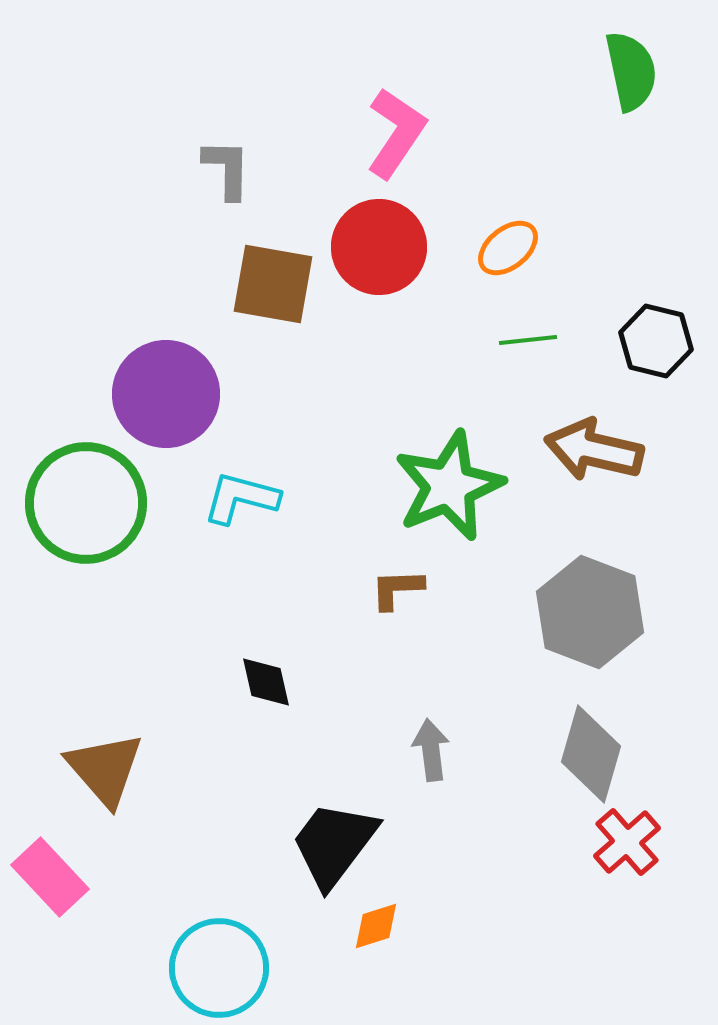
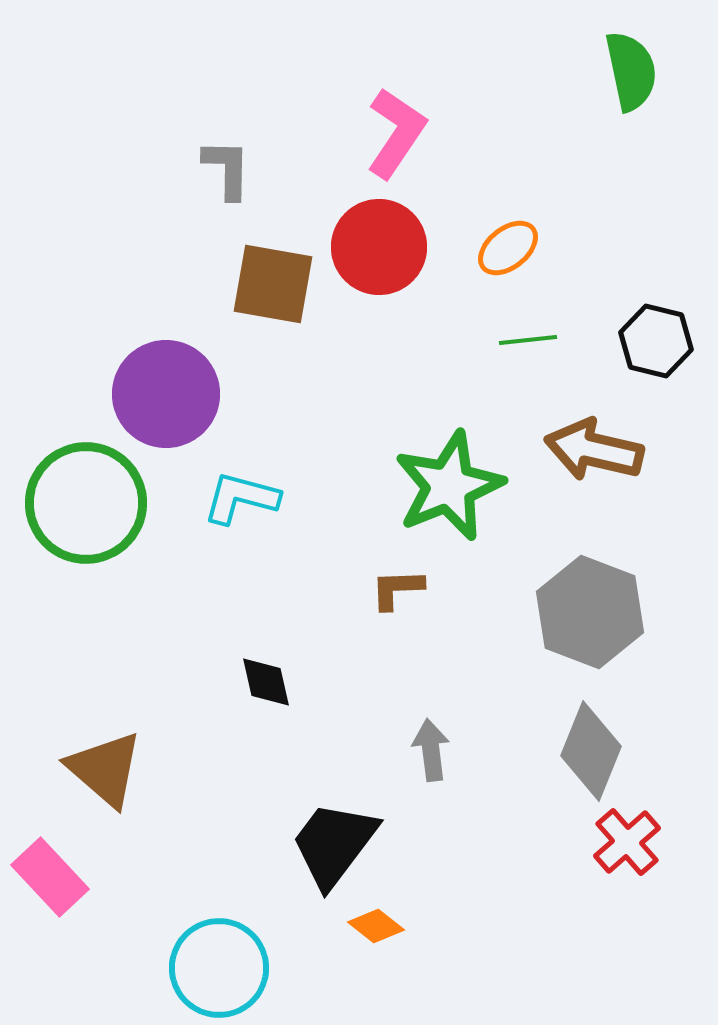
gray diamond: moved 3 px up; rotated 6 degrees clockwise
brown triangle: rotated 8 degrees counterclockwise
orange diamond: rotated 56 degrees clockwise
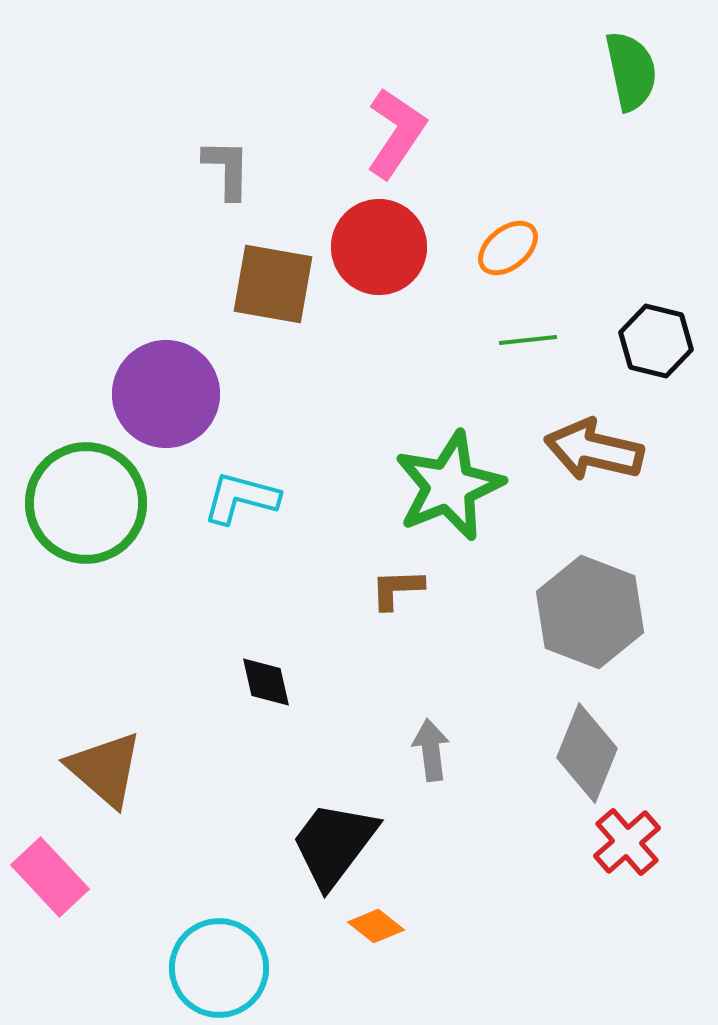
gray diamond: moved 4 px left, 2 px down
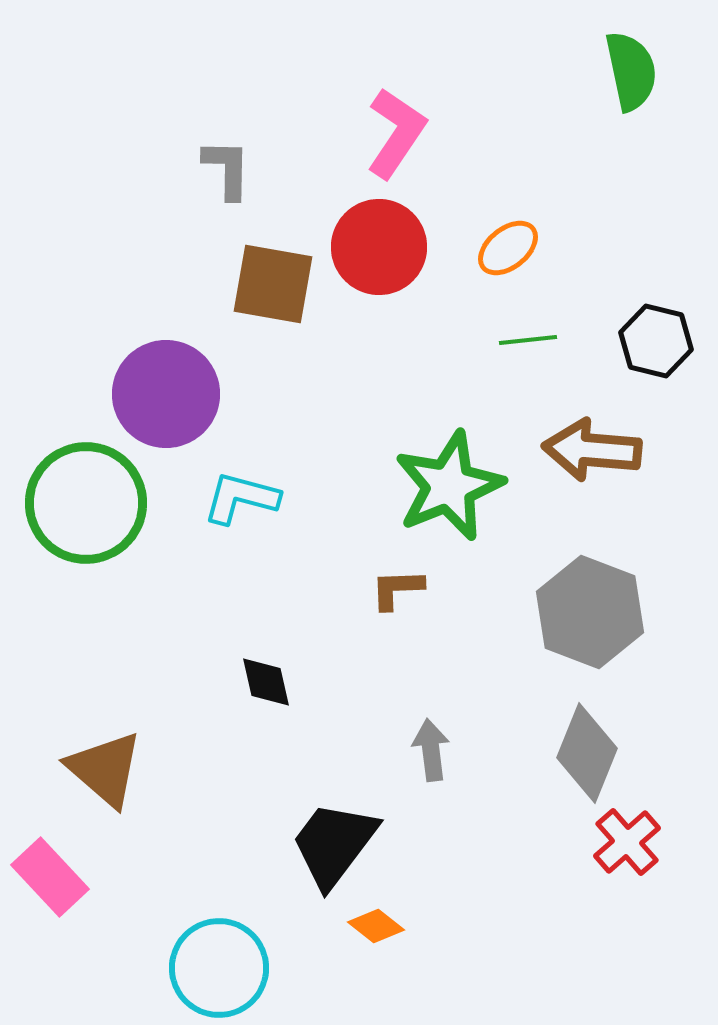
brown arrow: moved 2 px left; rotated 8 degrees counterclockwise
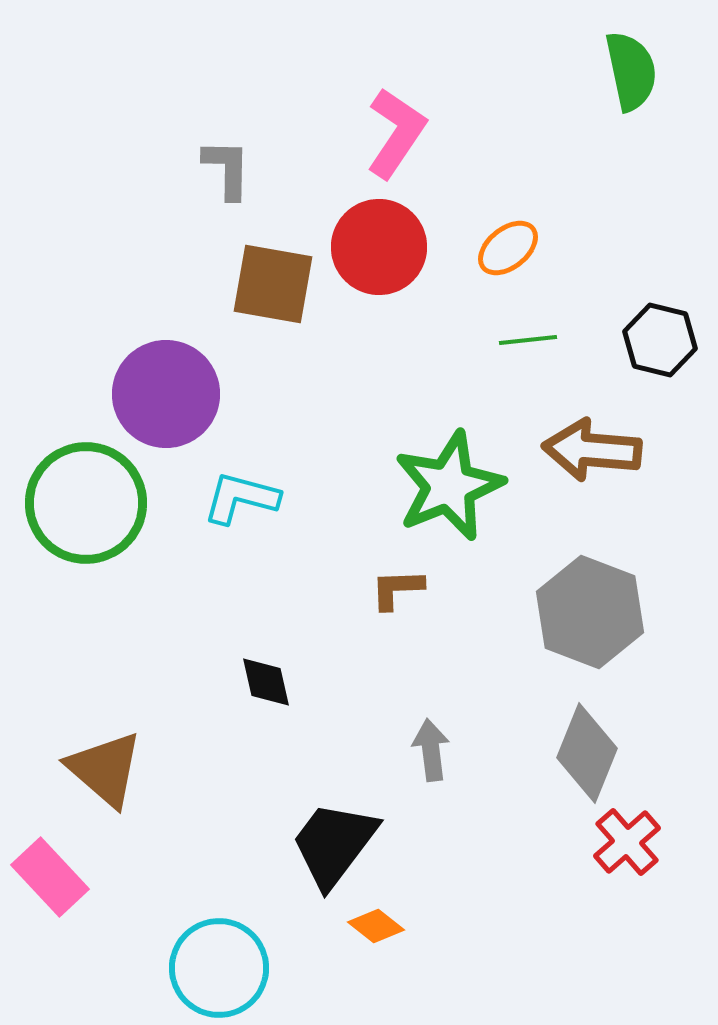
black hexagon: moved 4 px right, 1 px up
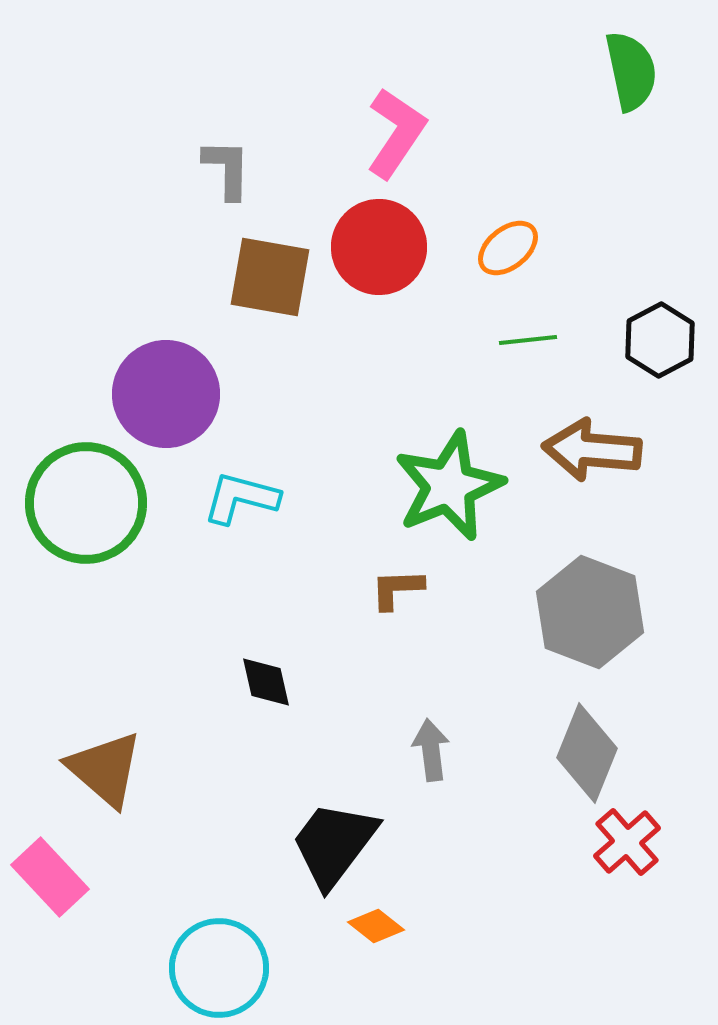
brown square: moved 3 px left, 7 px up
black hexagon: rotated 18 degrees clockwise
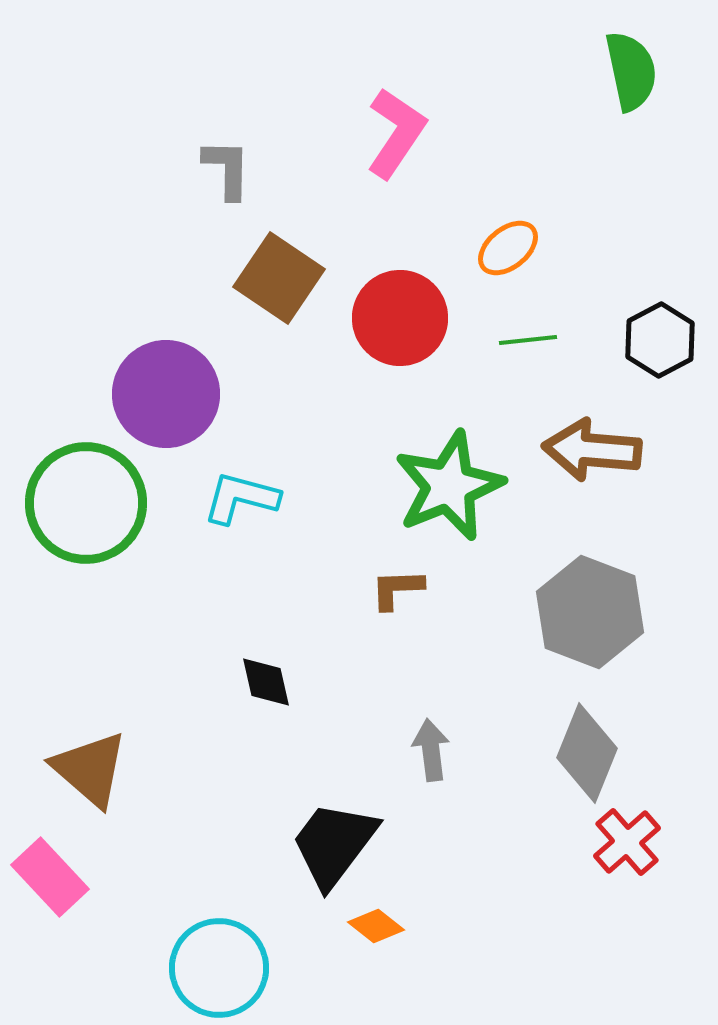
red circle: moved 21 px right, 71 px down
brown square: moved 9 px right, 1 px down; rotated 24 degrees clockwise
brown triangle: moved 15 px left
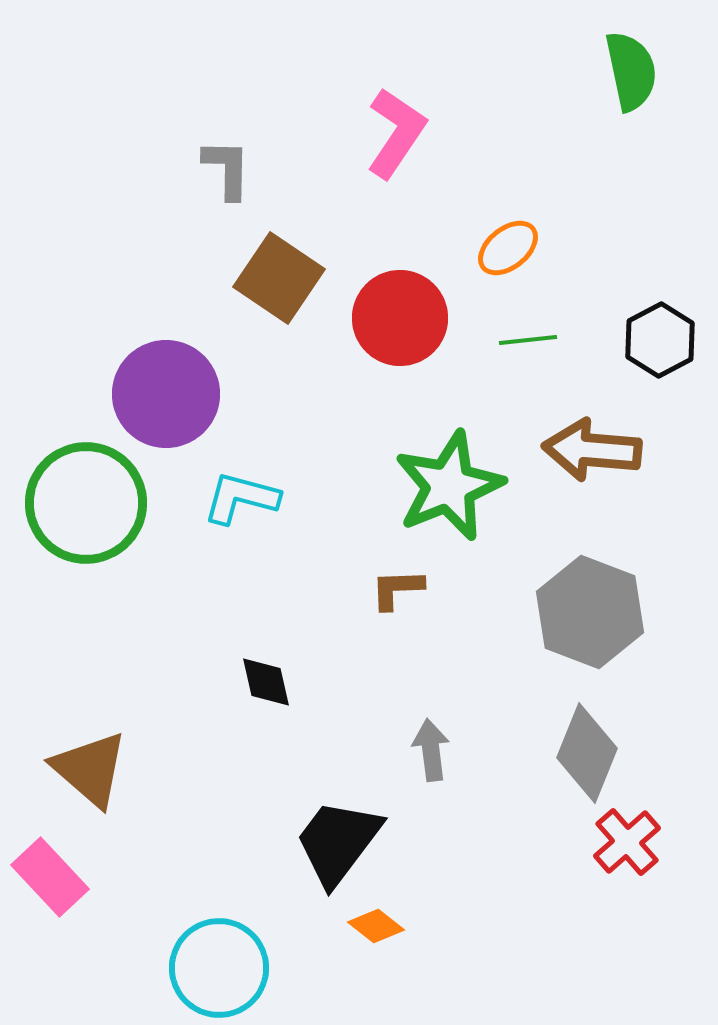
black trapezoid: moved 4 px right, 2 px up
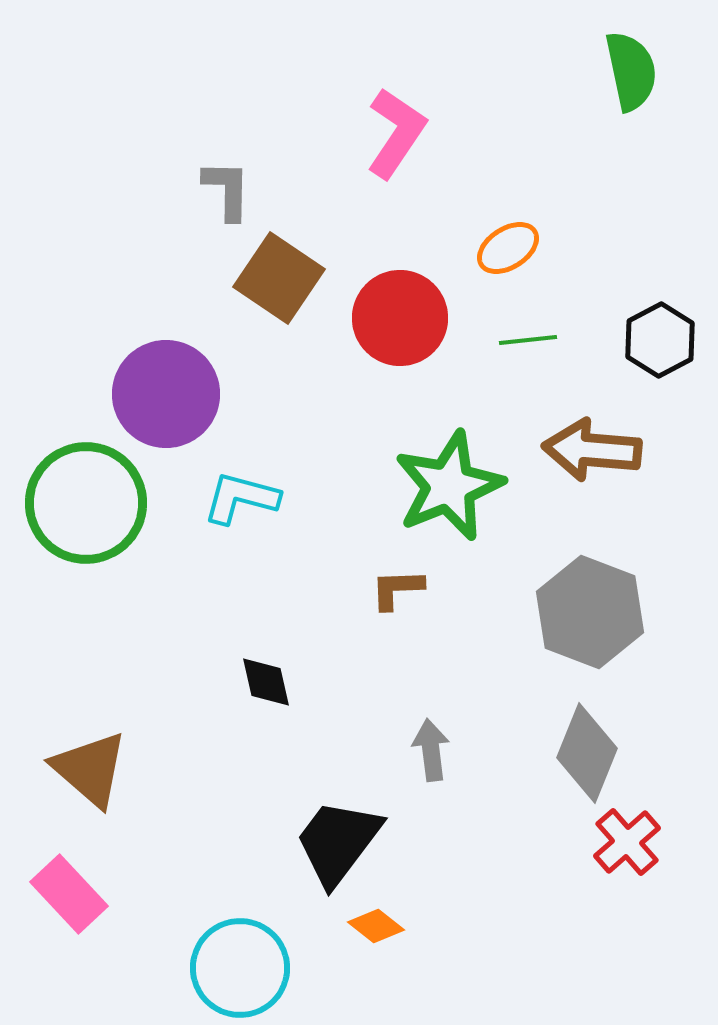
gray L-shape: moved 21 px down
orange ellipse: rotated 6 degrees clockwise
pink rectangle: moved 19 px right, 17 px down
cyan circle: moved 21 px right
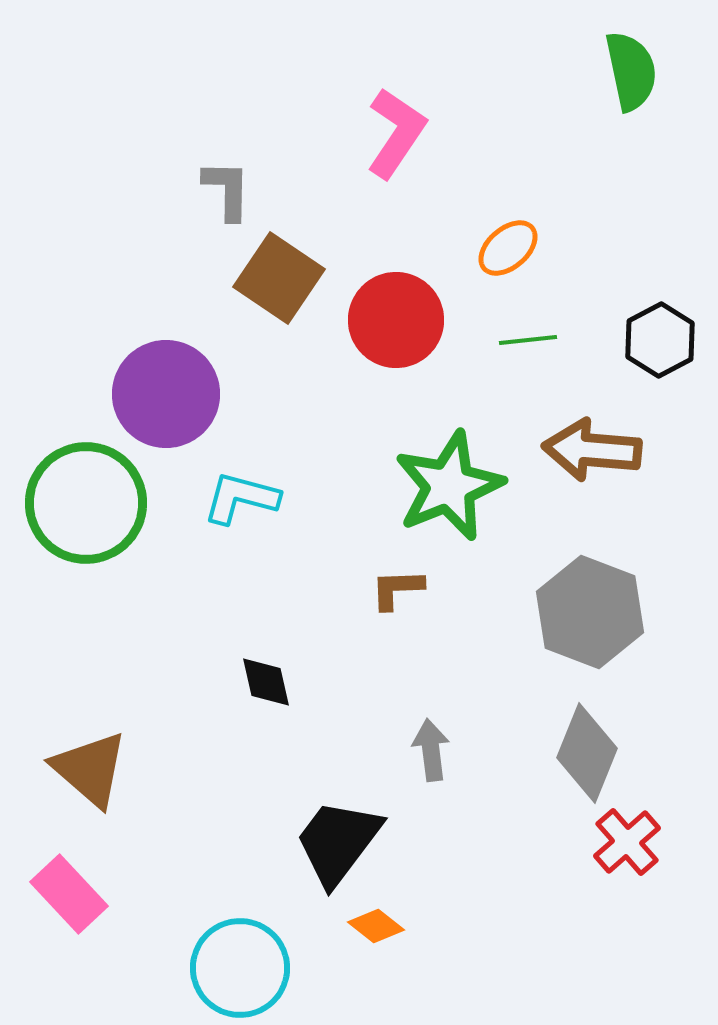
orange ellipse: rotated 8 degrees counterclockwise
red circle: moved 4 px left, 2 px down
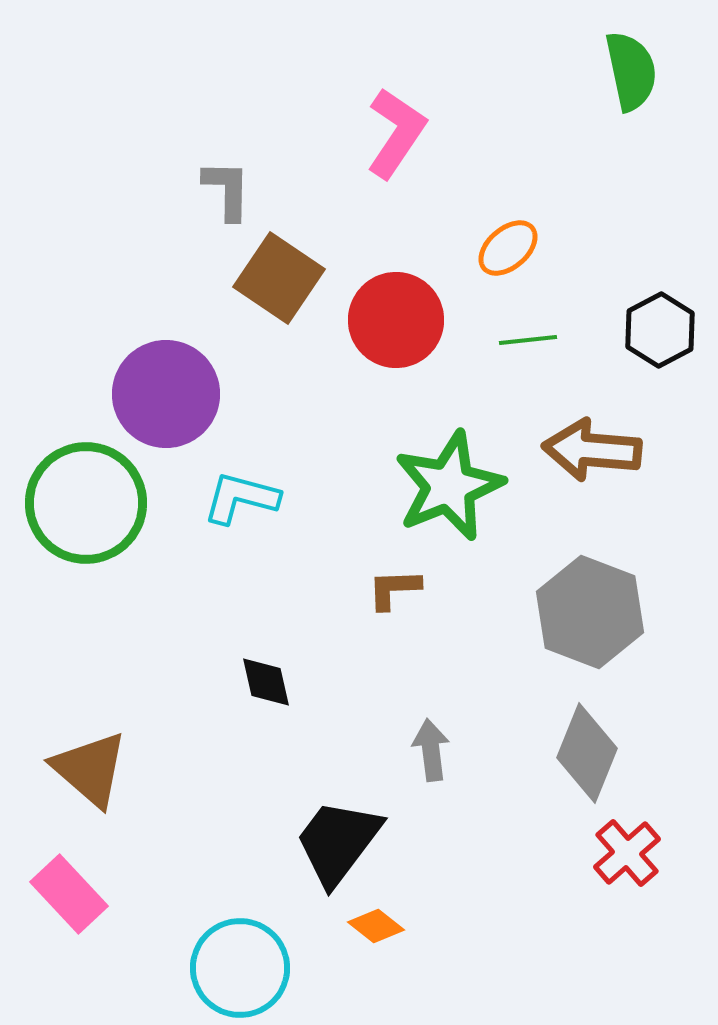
black hexagon: moved 10 px up
brown L-shape: moved 3 px left
red cross: moved 11 px down
